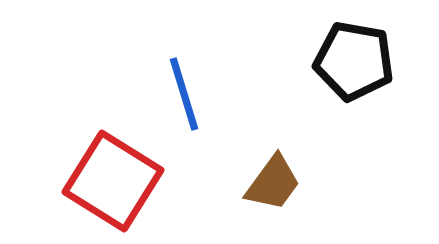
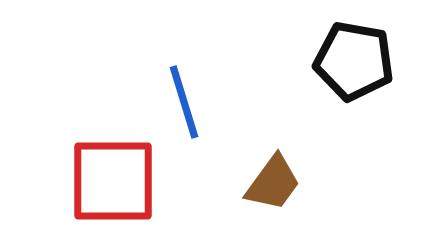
blue line: moved 8 px down
red square: rotated 32 degrees counterclockwise
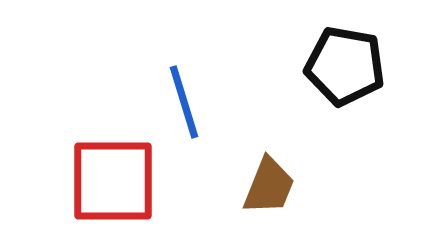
black pentagon: moved 9 px left, 5 px down
brown trapezoid: moved 4 px left, 3 px down; rotated 14 degrees counterclockwise
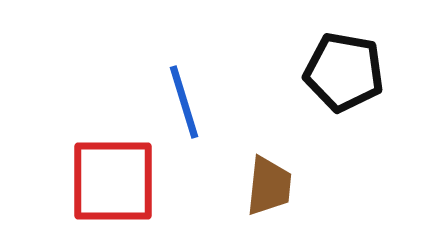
black pentagon: moved 1 px left, 6 px down
brown trapezoid: rotated 16 degrees counterclockwise
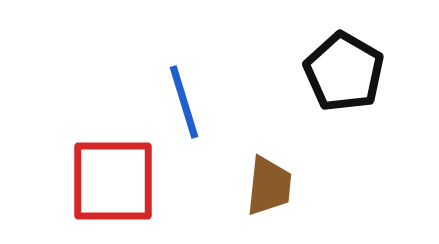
black pentagon: rotated 20 degrees clockwise
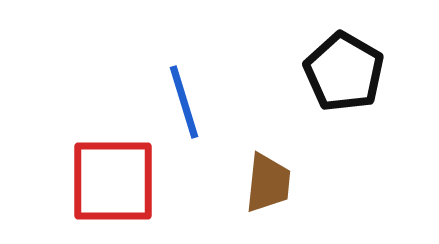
brown trapezoid: moved 1 px left, 3 px up
